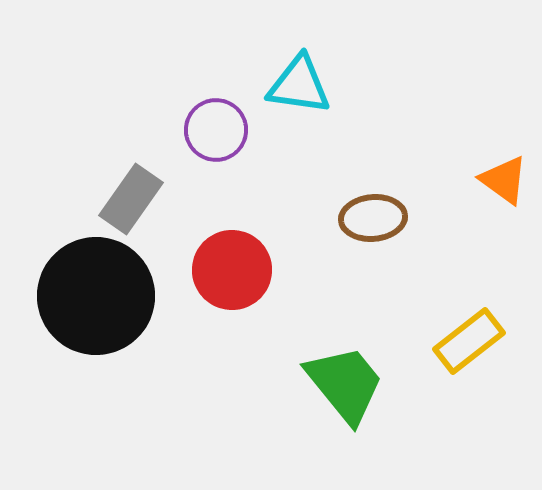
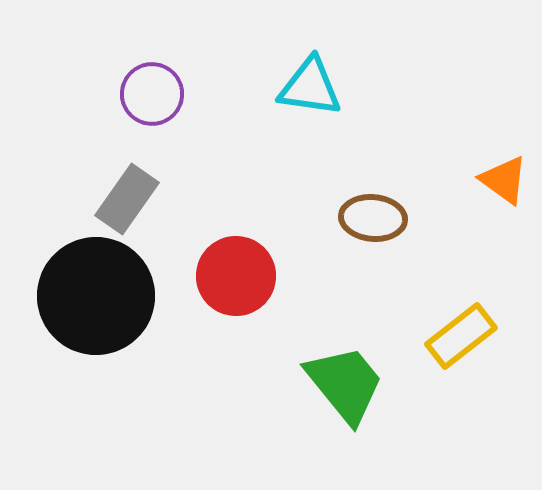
cyan triangle: moved 11 px right, 2 px down
purple circle: moved 64 px left, 36 px up
gray rectangle: moved 4 px left
brown ellipse: rotated 10 degrees clockwise
red circle: moved 4 px right, 6 px down
yellow rectangle: moved 8 px left, 5 px up
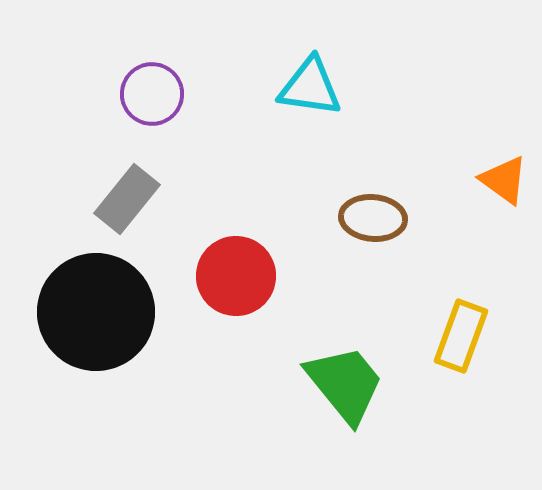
gray rectangle: rotated 4 degrees clockwise
black circle: moved 16 px down
yellow rectangle: rotated 32 degrees counterclockwise
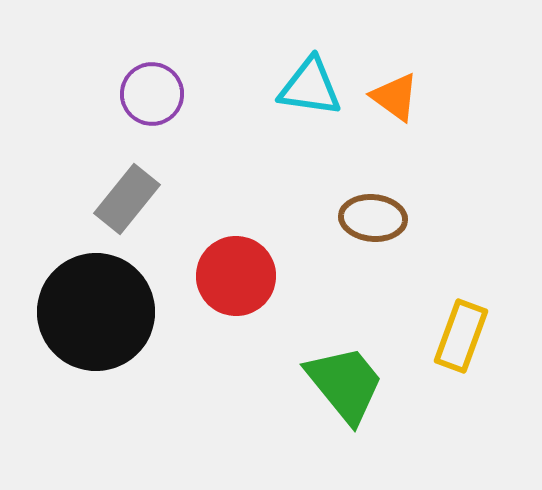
orange triangle: moved 109 px left, 83 px up
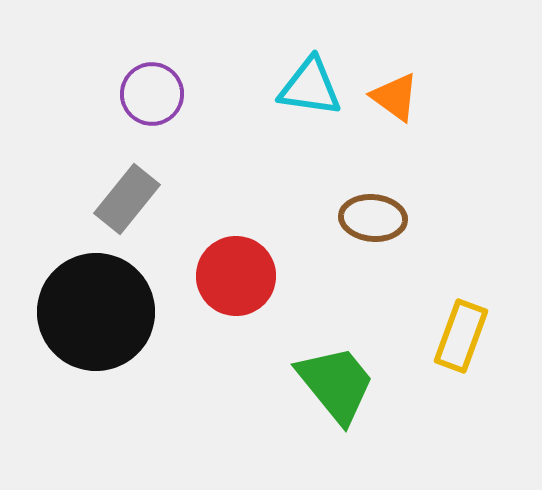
green trapezoid: moved 9 px left
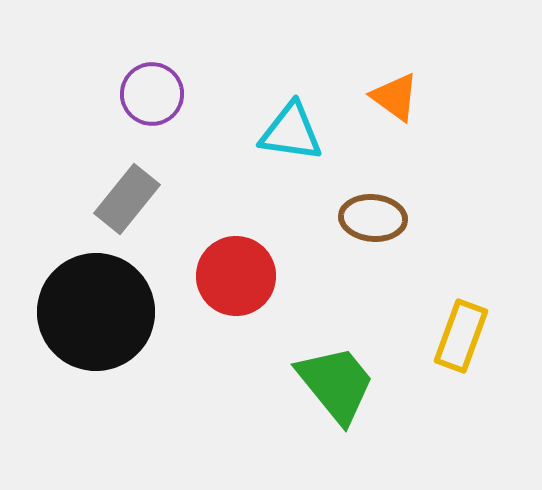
cyan triangle: moved 19 px left, 45 px down
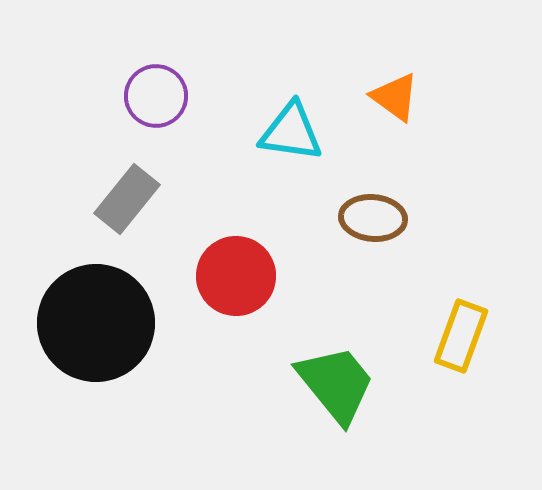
purple circle: moved 4 px right, 2 px down
black circle: moved 11 px down
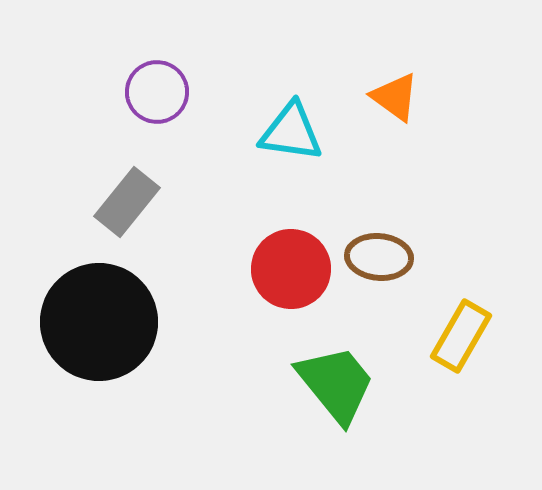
purple circle: moved 1 px right, 4 px up
gray rectangle: moved 3 px down
brown ellipse: moved 6 px right, 39 px down
red circle: moved 55 px right, 7 px up
black circle: moved 3 px right, 1 px up
yellow rectangle: rotated 10 degrees clockwise
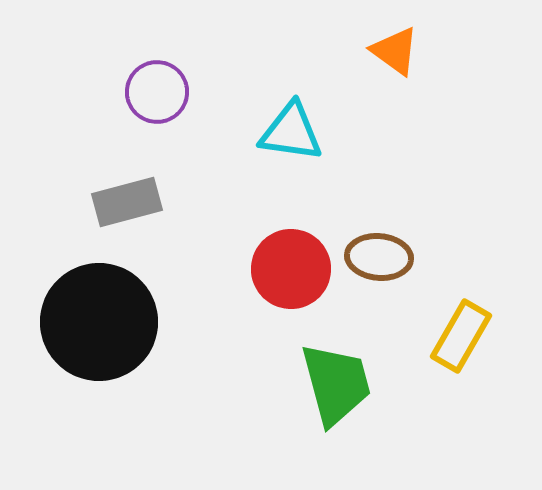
orange triangle: moved 46 px up
gray rectangle: rotated 36 degrees clockwise
green trapezoid: rotated 24 degrees clockwise
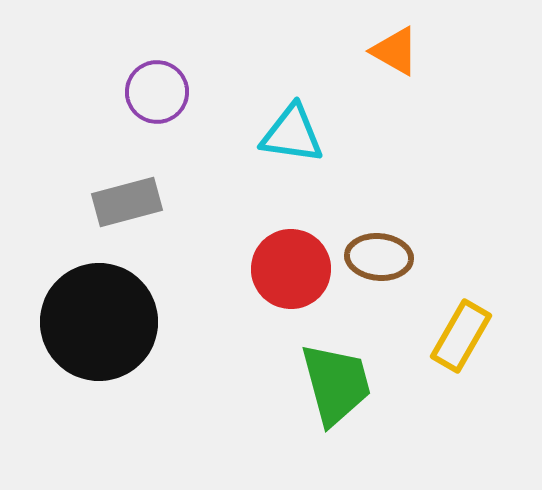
orange triangle: rotated 6 degrees counterclockwise
cyan triangle: moved 1 px right, 2 px down
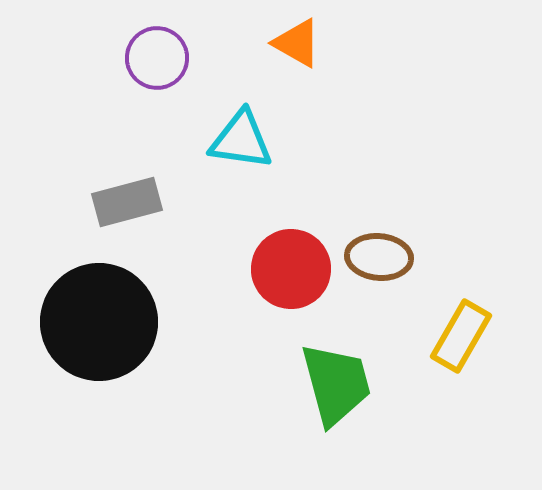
orange triangle: moved 98 px left, 8 px up
purple circle: moved 34 px up
cyan triangle: moved 51 px left, 6 px down
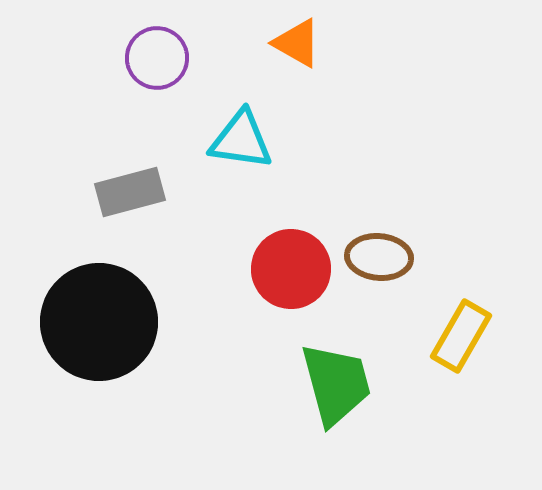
gray rectangle: moved 3 px right, 10 px up
